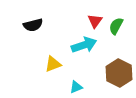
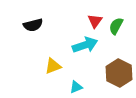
cyan arrow: moved 1 px right
yellow triangle: moved 2 px down
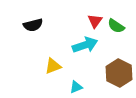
green semicircle: rotated 84 degrees counterclockwise
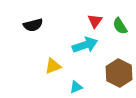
green semicircle: moved 4 px right; rotated 24 degrees clockwise
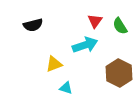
yellow triangle: moved 1 px right, 2 px up
cyan triangle: moved 10 px left, 1 px down; rotated 40 degrees clockwise
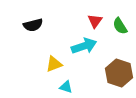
cyan arrow: moved 1 px left, 1 px down
brown hexagon: rotated 8 degrees counterclockwise
cyan triangle: moved 1 px up
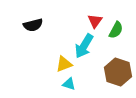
green semicircle: moved 4 px left, 4 px down; rotated 120 degrees counterclockwise
cyan arrow: rotated 140 degrees clockwise
yellow triangle: moved 10 px right
brown hexagon: moved 1 px left, 1 px up
cyan triangle: moved 3 px right, 3 px up
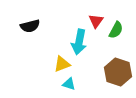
red triangle: moved 1 px right
black semicircle: moved 3 px left, 1 px down
cyan arrow: moved 5 px left, 4 px up; rotated 20 degrees counterclockwise
yellow triangle: moved 2 px left
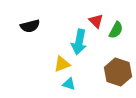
red triangle: rotated 21 degrees counterclockwise
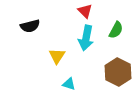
red triangle: moved 11 px left, 10 px up
cyan arrow: moved 7 px right, 4 px up
yellow triangle: moved 5 px left, 8 px up; rotated 36 degrees counterclockwise
brown hexagon: rotated 8 degrees clockwise
